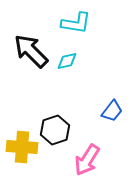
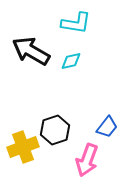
black arrow: rotated 15 degrees counterclockwise
cyan diamond: moved 4 px right
blue trapezoid: moved 5 px left, 16 px down
yellow cross: moved 1 px right; rotated 24 degrees counterclockwise
pink arrow: rotated 12 degrees counterclockwise
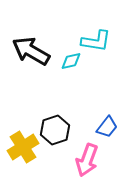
cyan L-shape: moved 20 px right, 18 px down
yellow cross: rotated 12 degrees counterclockwise
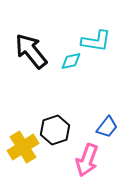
black arrow: rotated 21 degrees clockwise
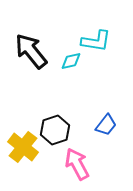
blue trapezoid: moved 1 px left, 2 px up
yellow cross: rotated 20 degrees counterclockwise
pink arrow: moved 10 px left, 4 px down; rotated 132 degrees clockwise
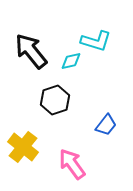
cyan L-shape: rotated 8 degrees clockwise
black hexagon: moved 30 px up
pink arrow: moved 5 px left; rotated 8 degrees counterclockwise
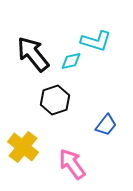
black arrow: moved 2 px right, 3 px down
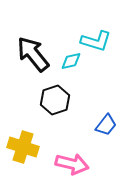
yellow cross: rotated 20 degrees counterclockwise
pink arrow: rotated 140 degrees clockwise
